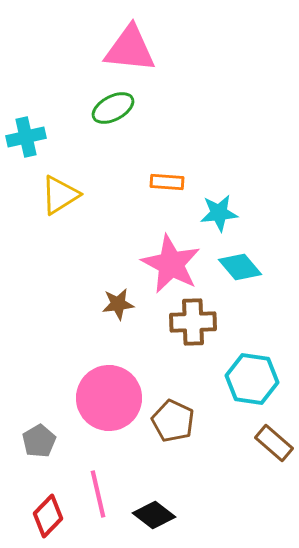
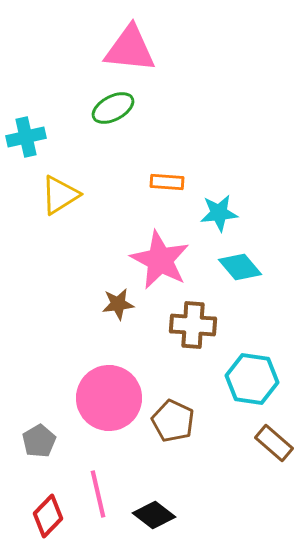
pink star: moved 11 px left, 4 px up
brown cross: moved 3 px down; rotated 6 degrees clockwise
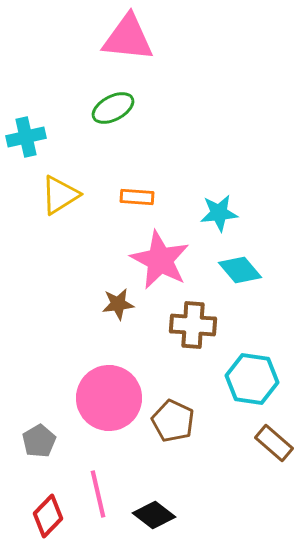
pink triangle: moved 2 px left, 11 px up
orange rectangle: moved 30 px left, 15 px down
cyan diamond: moved 3 px down
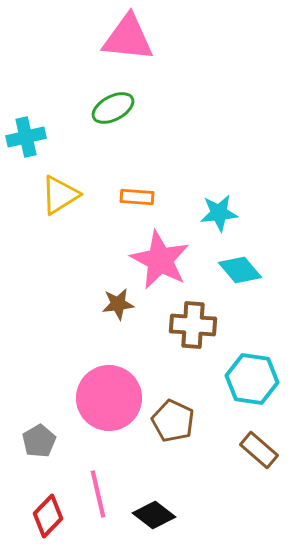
brown rectangle: moved 15 px left, 7 px down
